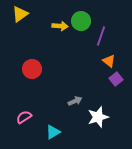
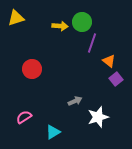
yellow triangle: moved 4 px left, 4 px down; rotated 18 degrees clockwise
green circle: moved 1 px right, 1 px down
purple line: moved 9 px left, 7 px down
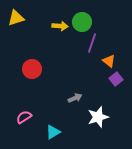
gray arrow: moved 3 px up
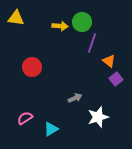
yellow triangle: rotated 24 degrees clockwise
red circle: moved 2 px up
pink semicircle: moved 1 px right, 1 px down
cyan triangle: moved 2 px left, 3 px up
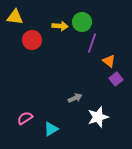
yellow triangle: moved 1 px left, 1 px up
red circle: moved 27 px up
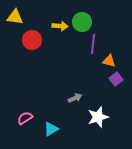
purple line: moved 1 px right, 1 px down; rotated 12 degrees counterclockwise
orange triangle: rotated 24 degrees counterclockwise
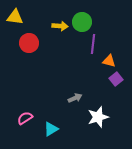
red circle: moved 3 px left, 3 px down
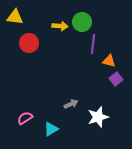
gray arrow: moved 4 px left, 6 px down
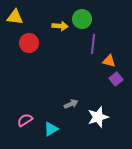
green circle: moved 3 px up
pink semicircle: moved 2 px down
